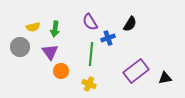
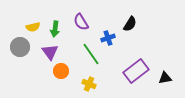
purple semicircle: moved 9 px left
green line: rotated 40 degrees counterclockwise
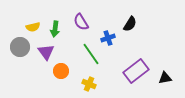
purple triangle: moved 4 px left
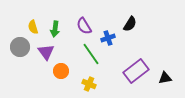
purple semicircle: moved 3 px right, 4 px down
yellow semicircle: rotated 88 degrees clockwise
